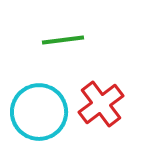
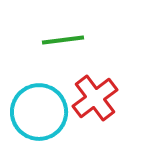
red cross: moved 6 px left, 6 px up
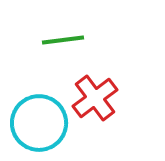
cyan circle: moved 11 px down
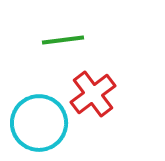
red cross: moved 2 px left, 4 px up
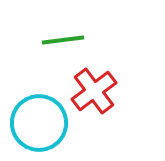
red cross: moved 1 px right, 3 px up
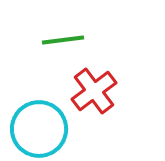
cyan circle: moved 6 px down
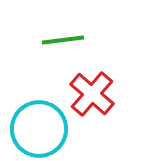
red cross: moved 2 px left, 3 px down; rotated 12 degrees counterclockwise
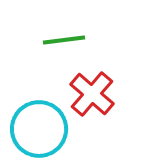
green line: moved 1 px right
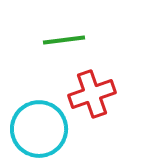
red cross: rotated 30 degrees clockwise
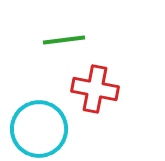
red cross: moved 3 px right, 5 px up; rotated 30 degrees clockwise
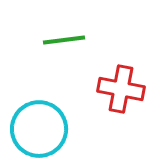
red cross: moved 26 px right
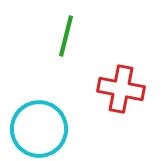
green line: moved 2 px right, 4 px up; rotated 69 degrees counterclockwise
